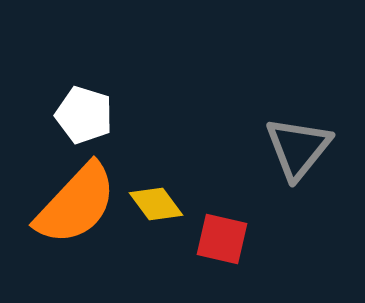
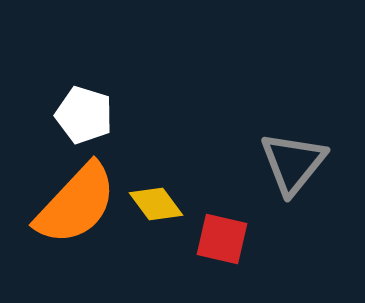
gray triangle: moved 5 px left, 15 px down
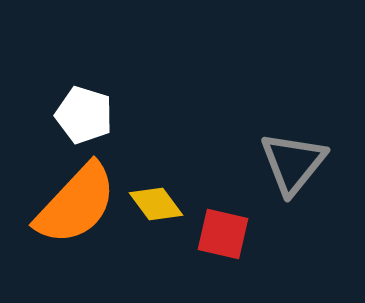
red square: moved 1 px right, 5 px up
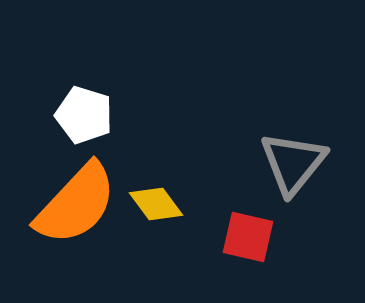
red square: moved 25 px right, 3 px down
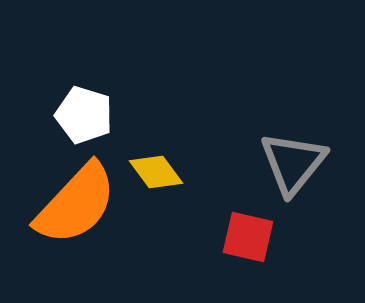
yellow diamond: moved 32 px up
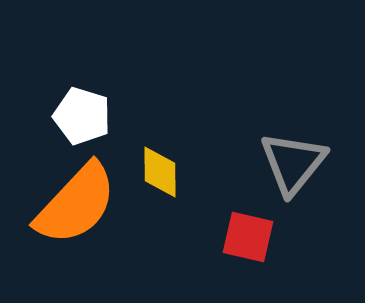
white pentagon: moved 2 px left, 1 px down
yellow diamond: moved 4 px right; rotated 36 degrees clockwise
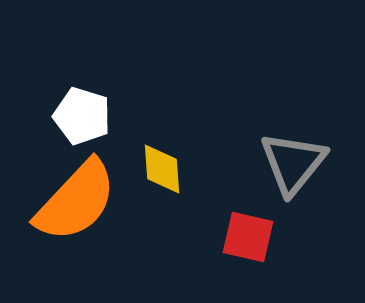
yellow diamond: moved 2 px right, 3 px up; rotated 4 degrees counterclockwise
orange semicircle: moved 3 px up
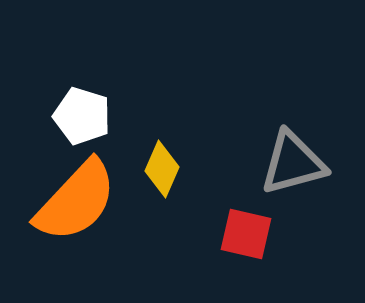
gray triangle: rotated 36 degrees clockwise
yellow diamond: rotated 28 degrees clockwise
red square: moved 2 px left, 3 px up
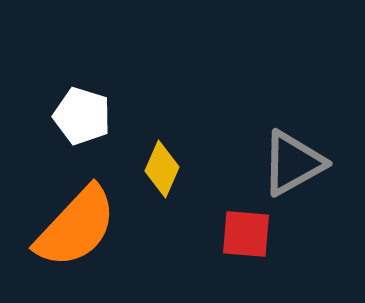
gray triangle: rotated 14 degrees counterclockwise
orange semicircle: moved 26 px down
red square: rotated 8 degrees counterclockwise
